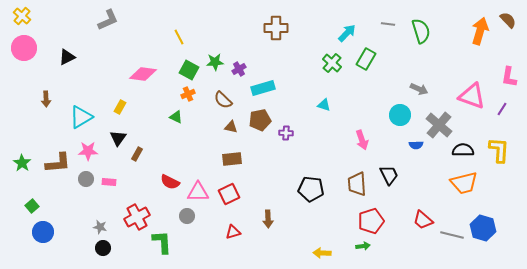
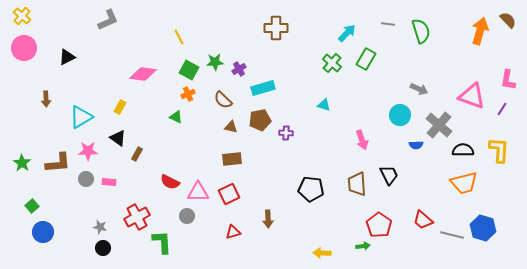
pink L-shape at (509, 77): moved 1 px left, 3 px down
black triangle at (118, 138): rotated 30 degrees counterclockwise
red pentagon at (371, 221): moved 8 px right, 4 px down; rotated 20 degrees counterclockwise
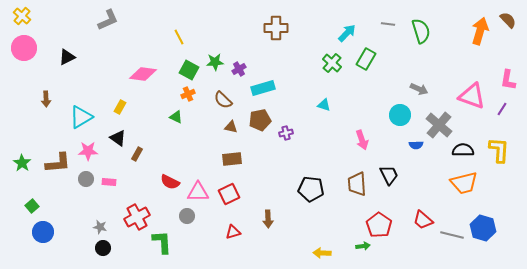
purple cross at (286, 133): rotated 16 degrees counterclockwise
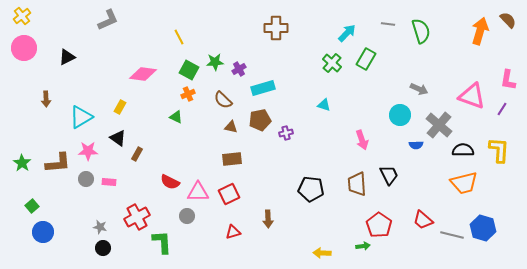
yellow cross at (22, 16): rotated 12 degrees clockwise
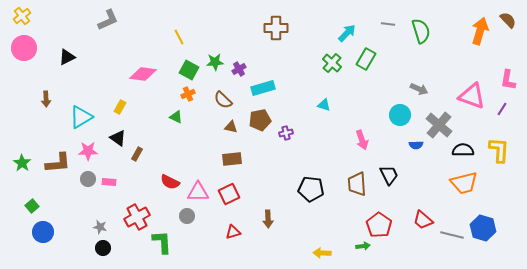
gray circle at (86, 179): moved 2 px right
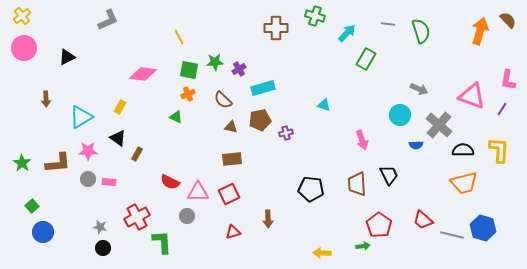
green cross at (332, 63): moved 17 px left, 47 px up; rotated 24 degrees counterclockwise
green square at (189, 70): rotated 18 degrees counterclockwise
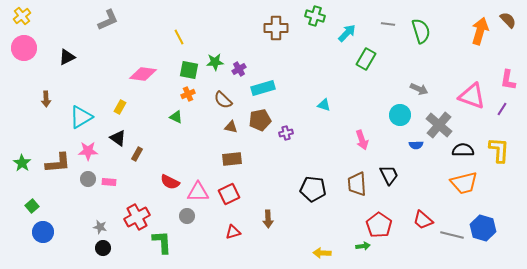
black pentagon at (311, 189): moved 2 px right
